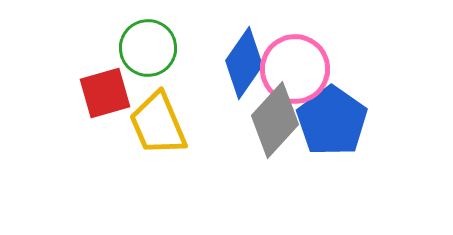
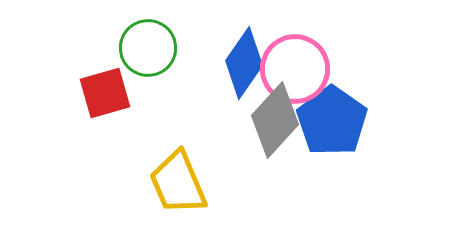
yellow trapezoid: moved 20 px right, 59 px down
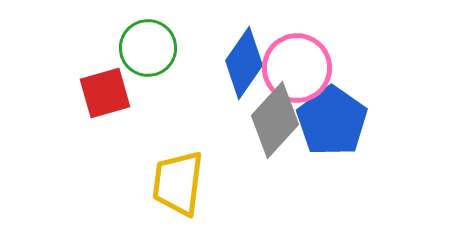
pink circle: moved 2 px right, 1 px up
yellow trapezoid: rotated 30 degrees clockwise
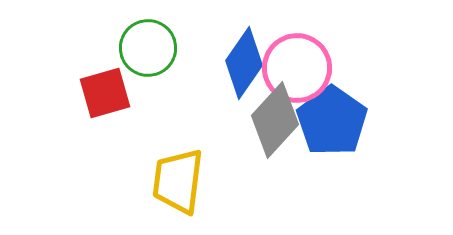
yellow trapezoid: moved 2 px up
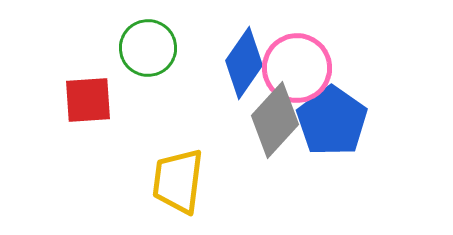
red square: moved 17 px left, 7 px down; rotated 12 degrees clockwise
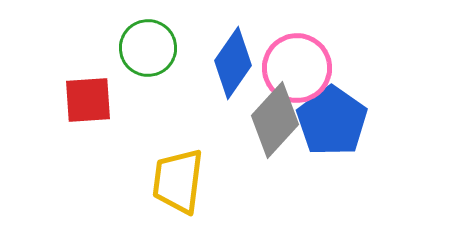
blue diamond: moved 11 px left
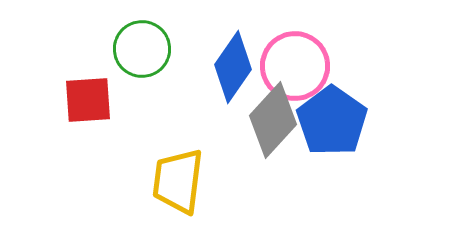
green circle: moved 6 px left, 1 px down
blue diamond: moved 4 px down
pink circle: moved 2 px left, 2 px up
gray diamond: moved 2 px left
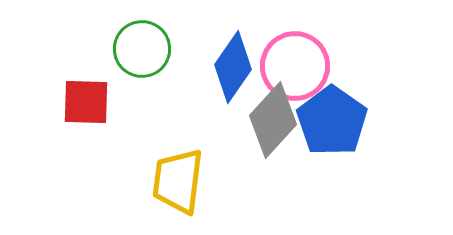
red square: moved 2 px left, 2 px down; rotated 6 degrees clockwise
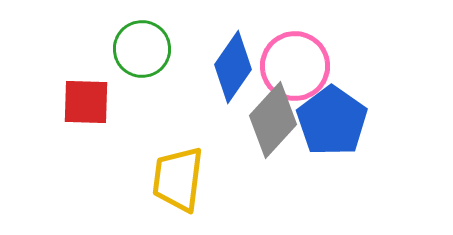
yellow trapezoid: moved 2 px up
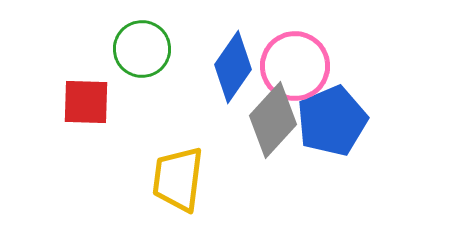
blue pentagon: rotated 14 degrees clockwise
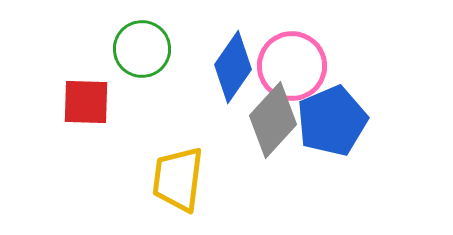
pink circle: moved 3 px left
